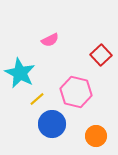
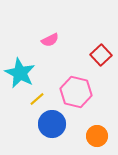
orange circle: moved 1 px right
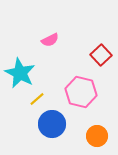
pink hexagon: moved 5 px right
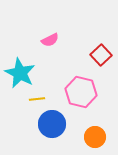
yellow line: rotated 35 degrees clockwise
orange circle: moved 2 px left, 1 px down
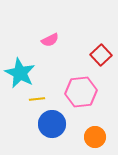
pink hexagon: rotated 20 degrees counterclockwise
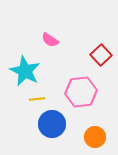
pink semicircle: rotated 60 degrees clockwise
cyan star: moved 5 px right, 2 px up
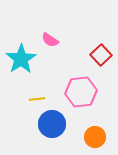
cyan star: moved 4 px left, 12 px up; rotated 12 degrees clockwise
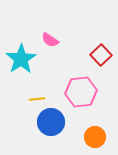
blue circle: moved 1 px left, 2 px up
